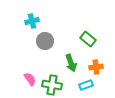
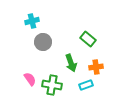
gray circle: moved 2 px left, 1 px down
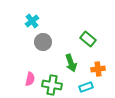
cyan cross: rotated 24 degrees counterclockwise
orange cross: moved 2 px right, 2 px down
pink semicircle: rotated 48 degrees clockwise
cyan rectangle: moved 2 px down
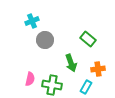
cyan cross: rotated 16 degrees clockwise
gray circle: moved 2 px right, 2 px up
cyan rectangle: rotated 40 degrees counterclockwise
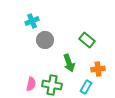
green rectangle: moved 1 px left, 1 px down
green arrow: moved 2 px left
pink semicircle: moved 1 px right, 5 px down
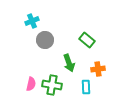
cyan rectangle: rotated 32 degrees counterclockwise
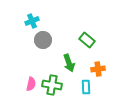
gray circle: moved 2 px left
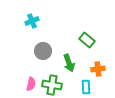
gray circle: moved 11 px down
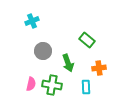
green arrow: moved 1 px left
orange cross: moved 1 px right, 1 px up
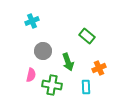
green rectangle: moved 4 px up
green arrow: moved 1 px up
orange cross: rotated 16 degrees counterclockwise
pink semicircle: moved 9 px up
